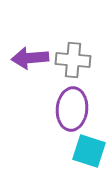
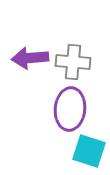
gray cross: moved 2 px down
purple ellipse: moved 2 px left
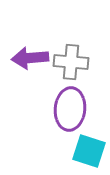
gray cross: moved 2 px left
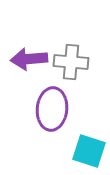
purple arrow: moved 1 px left, 1 px down
purple ellipse: moved 18 px left
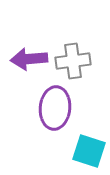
gray cross: moved 2 px right, 1 px up; rotated 12 degrees counterclockwise
purple ellipse: moved 3 px right, 1 px up
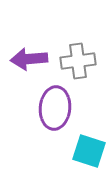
gray cross: moved 5 px right
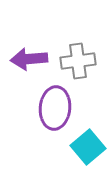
cyan square: moved 1 px left, 4 px up; rotated 32 degrees clockwise
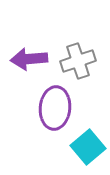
gray cross: rotated 12 degrees counterclockwise
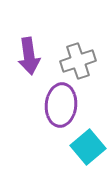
purple arrow: moved 3 px up; rotated 93 degrees counterclockwise
purple ellipse: moved 6 px right, 3 px up
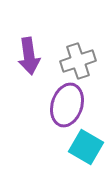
purple ellipse: moved 6 px right; rotated 12 degrees clockwise
cyan square: moved 2 px left; rotated 20 degrees counterclockwise
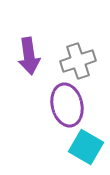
purple ellipse: rotated 30 degrees counterclockwise
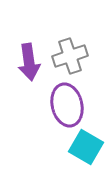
purple arrow: moved 6 px down
gray cross: moved 8 px left, 5 px up
